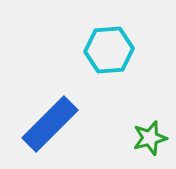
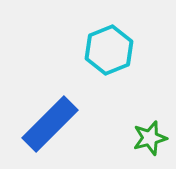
cyan hexagon: rotated 18 degrees counterclockwise
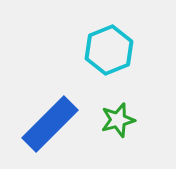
green star: moved 32 px left, 18 px up
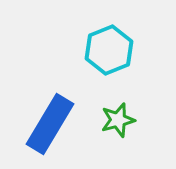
blue rectangle: rotated 14 degrees counterclockwise
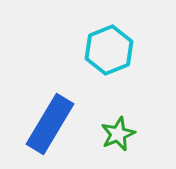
green star: moved 14 px down; rotated 8 degrees counterclockwise
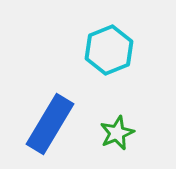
green star: moved 1 px left, 1 px up
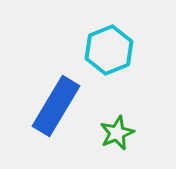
blue rectangle: moved 6 px right, 18 px up
